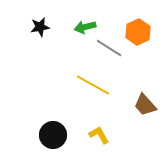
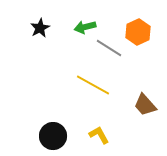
black star: moved 1 px down; rotated 18 degrees counterclockwise
black circle: moved 1 px down
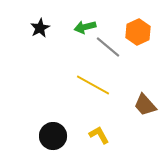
gray line: moved 1 px left, 1 px up; rotated 8 degrees clockwise
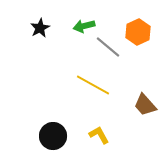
green arrow: moved 1 px left, 1 px up
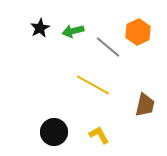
green arrow: moved 11 px left, 5 px down
brown trapezoid: rotated 125 degrees counterclockwise
black circle: moved 1 px right, 4 px up
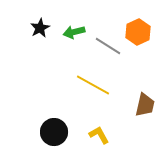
green arrow: moved 1 px right, 1 px down
gray line: moved 1 px up; rotated 8 degrees counterclockwise
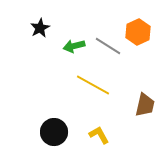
green arrow: moved 14 px down
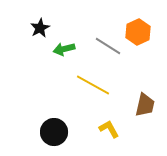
green arrow: moved 10 px left, 3 px down
yellow L-shape: moved 10 px right, 6 px up
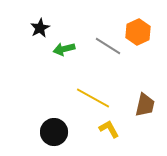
yellow line: moved 13 px down
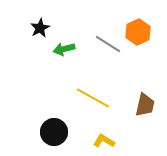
gray line: moved 2 px up
yellow L-shape: moved 5 px left, 12 px down; rotated 30 degrees counterclockwise
